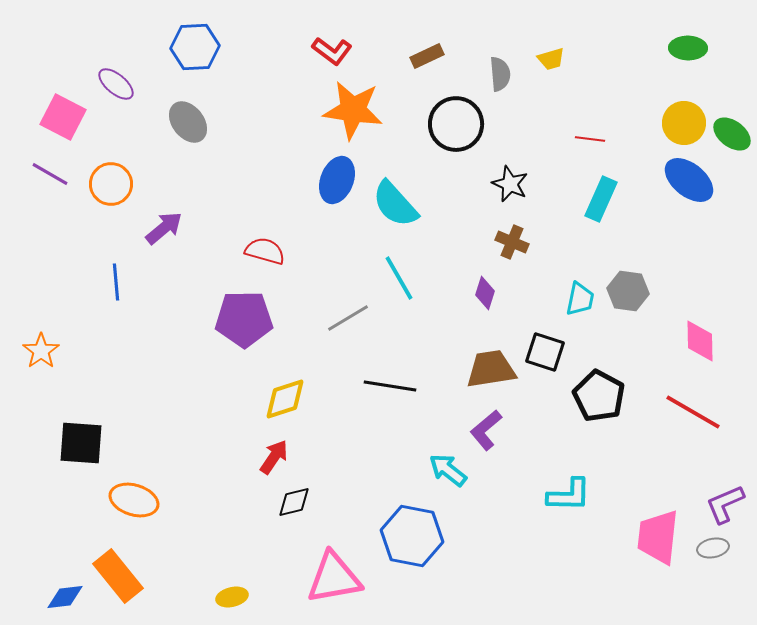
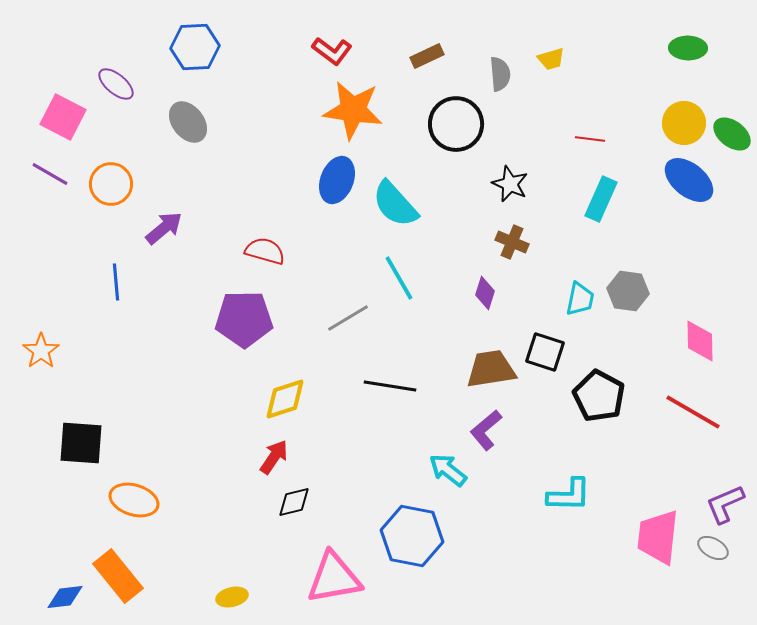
gray ellipse at (713, 548): rotated 40 degrees clockwise
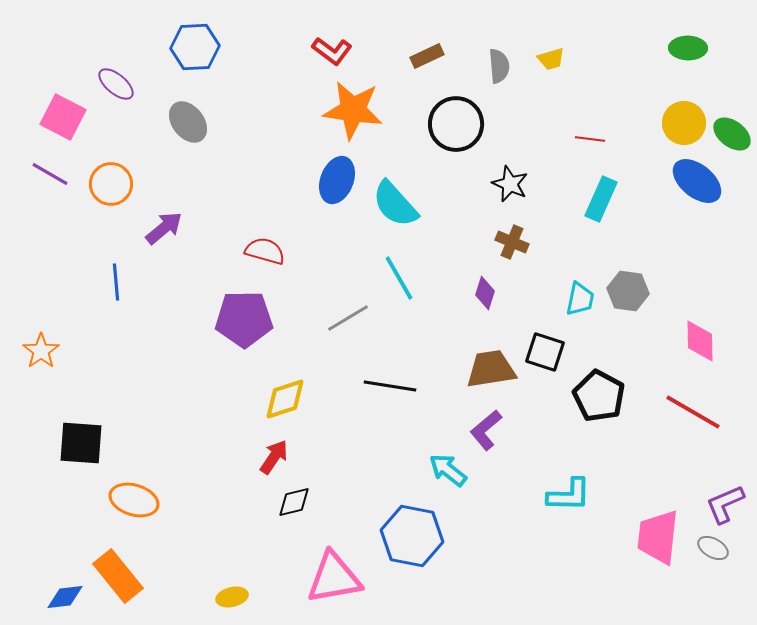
gray semicircle at (500, 74): moved 1 px left, 8 px up
blue ellipse at (689, 180): moved 8 px right, 1 px down
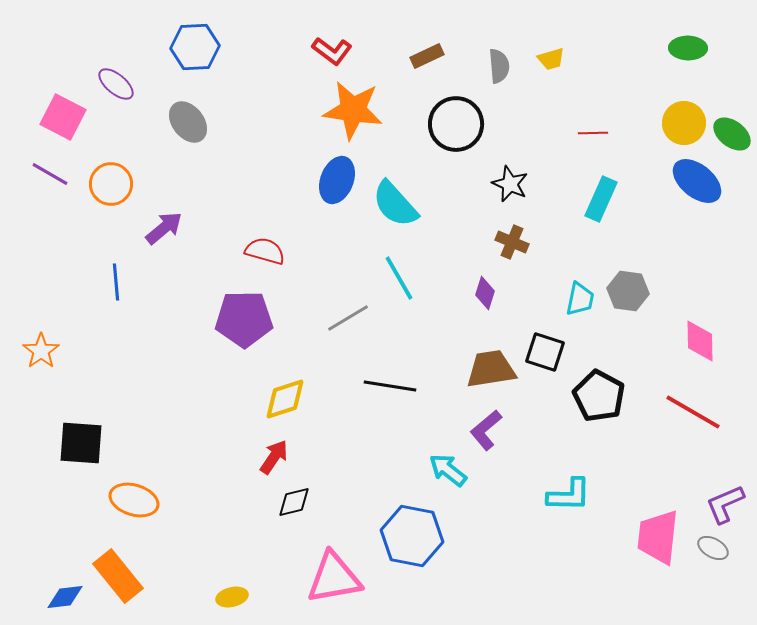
red line at (590, 139): moved 3 px right, 6 px up; rotated 8 degrees counterclockwise
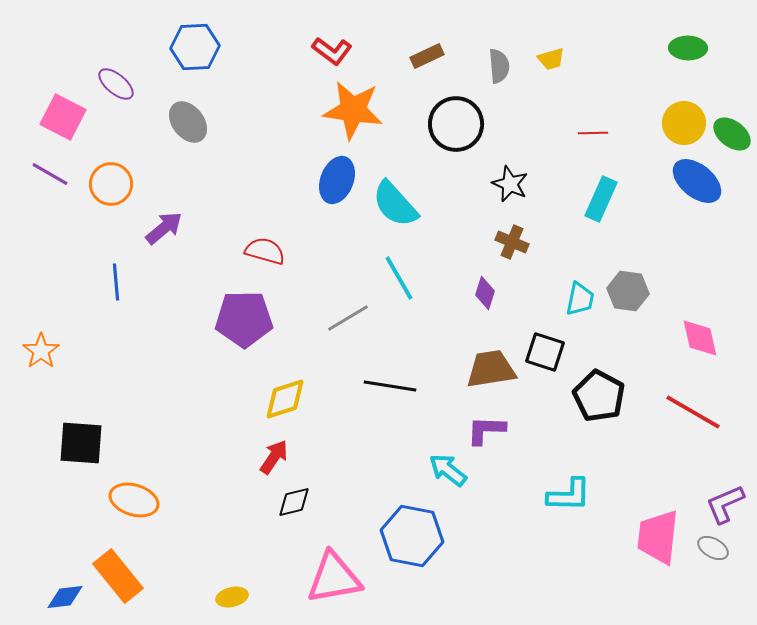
pink diamond at (700, 341): moved 3 px up; rotated 12 degrees counterclockwise
purple L-shape at (486, 430): rotated 42 degrees clockwise
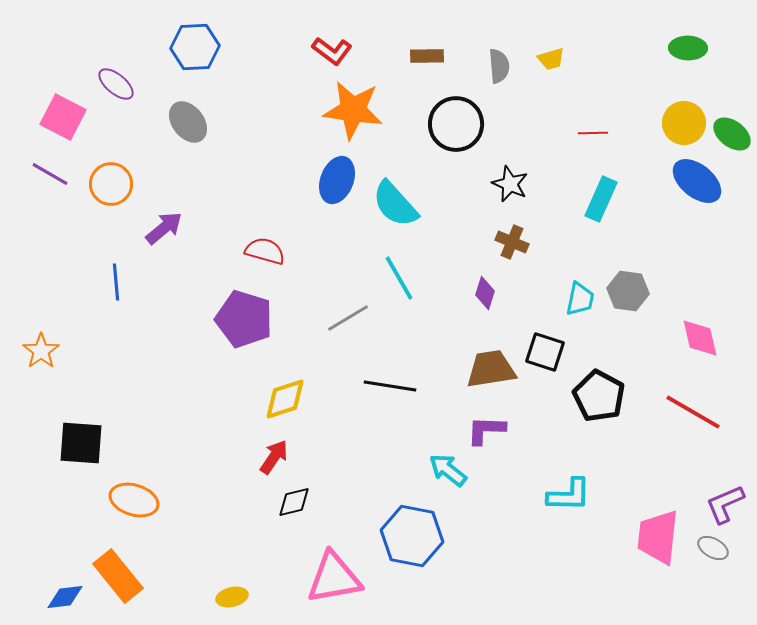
brown rectangle at (427, 56): rotated 24 degrees clockwise
purple pentagon at (244, 319): rotated 18 degrees clockwise
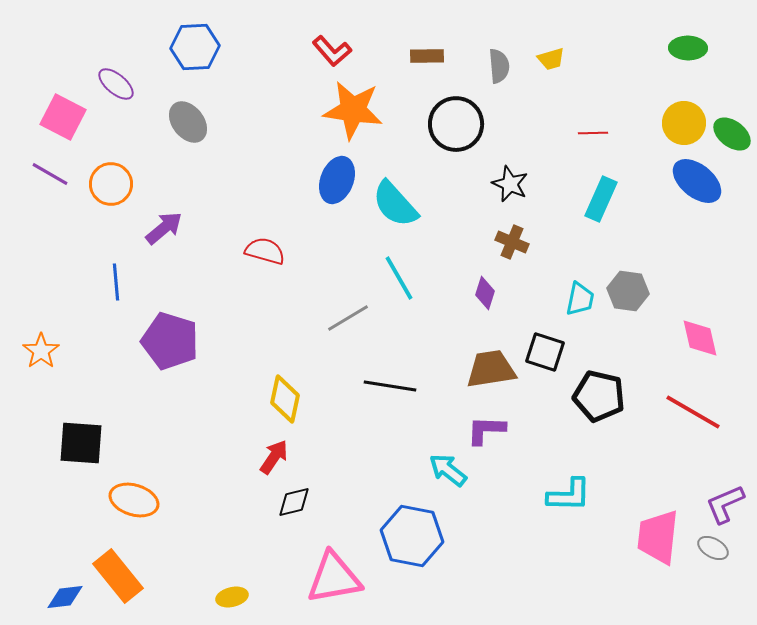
red L-shape at (332, 51): rotated 12 degrees clockwise
purple pentagon at (244, 319): moved 74 px left, 22 px down
black pentagon at (599, 396): rotated 15 degrees counterclockwise
yellow diamond at (285, 399): rotated 60 degrees counterclockwise
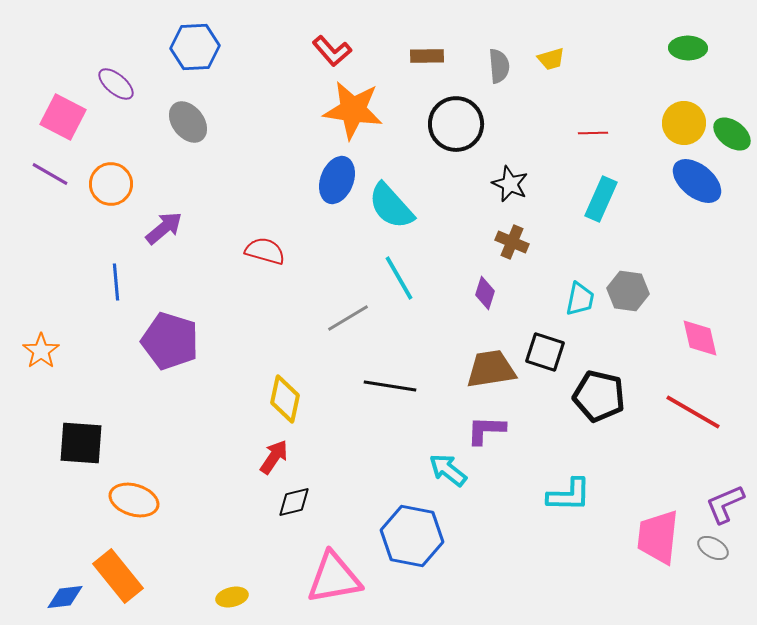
cyan semicircle at (395, 204): moved 4 px left, 2 px down
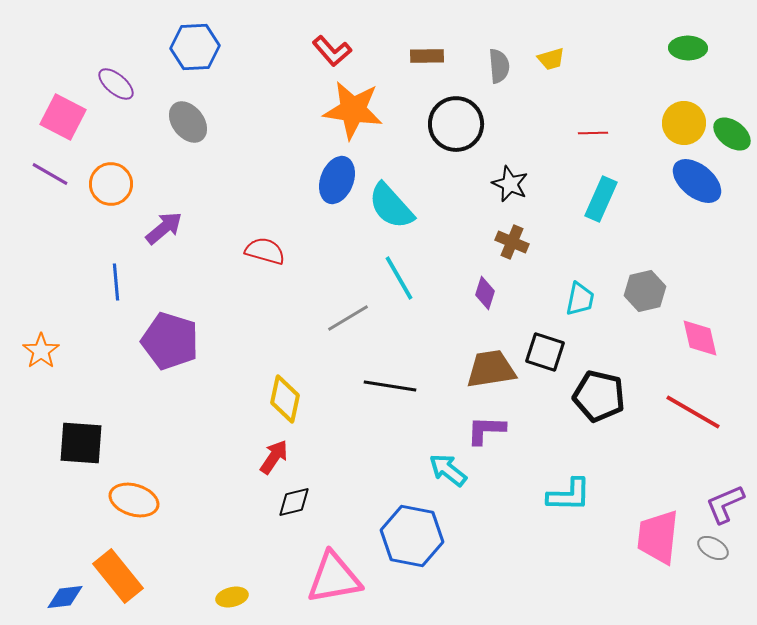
gray hexagon at (628, 291): moved 17 px right; rotated 21 degrees counterclockwise
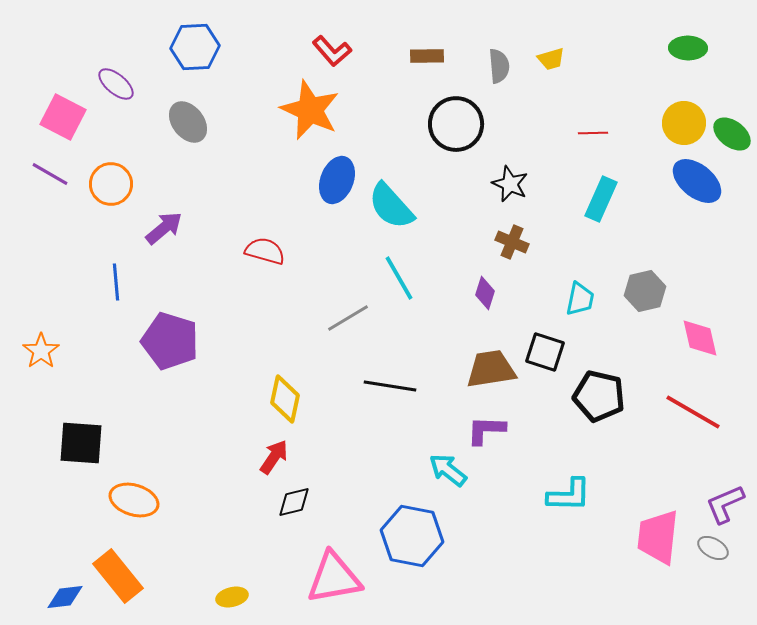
orange star at (353, 110): moved 43 px left; rotated 16 degrees clockwise
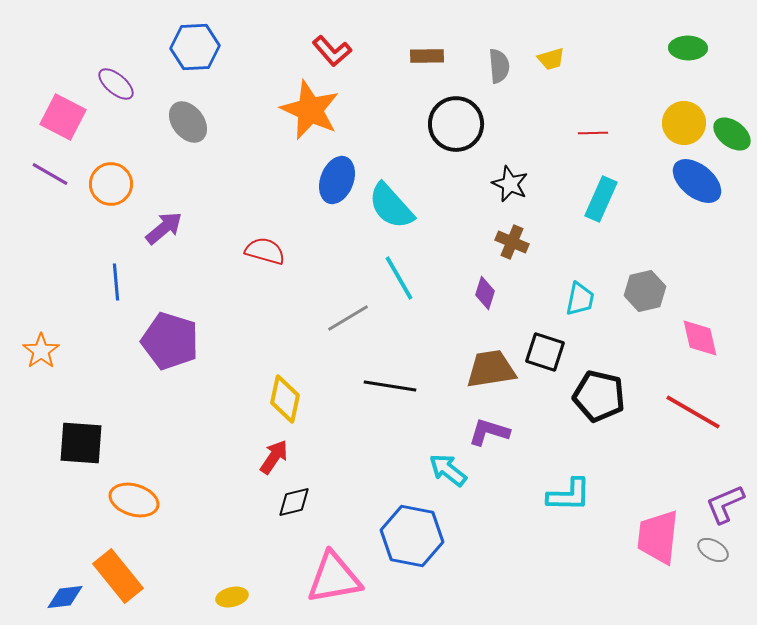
purple L-shape at (486, 430): moved 3 px right, 2 px down; rotated 15 degrees clockwise
gray ellipse at (713, 548): moved 2 px down
